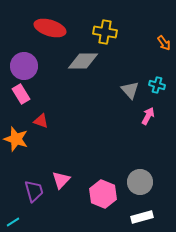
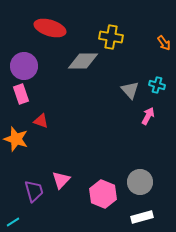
yellow cross: moved 6 px right, 5 px down
pink rectangle: rotated 12 degrees clockwise
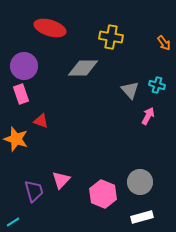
gray diamond: moved 7 px down
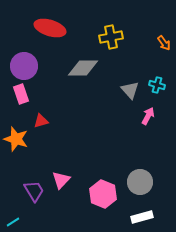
yellow cross: rotated 20 degrees counterclockwise
red triangle: rotated 35 degrees counterclockwise
purple trapezoid: rotated 15 degrees counterclockwise
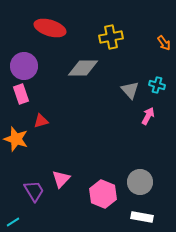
pink triangle: moved 1 px up
white rectangle: rotated 25 degrees clockwise
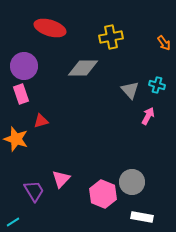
gray circle: moved 8 px left
